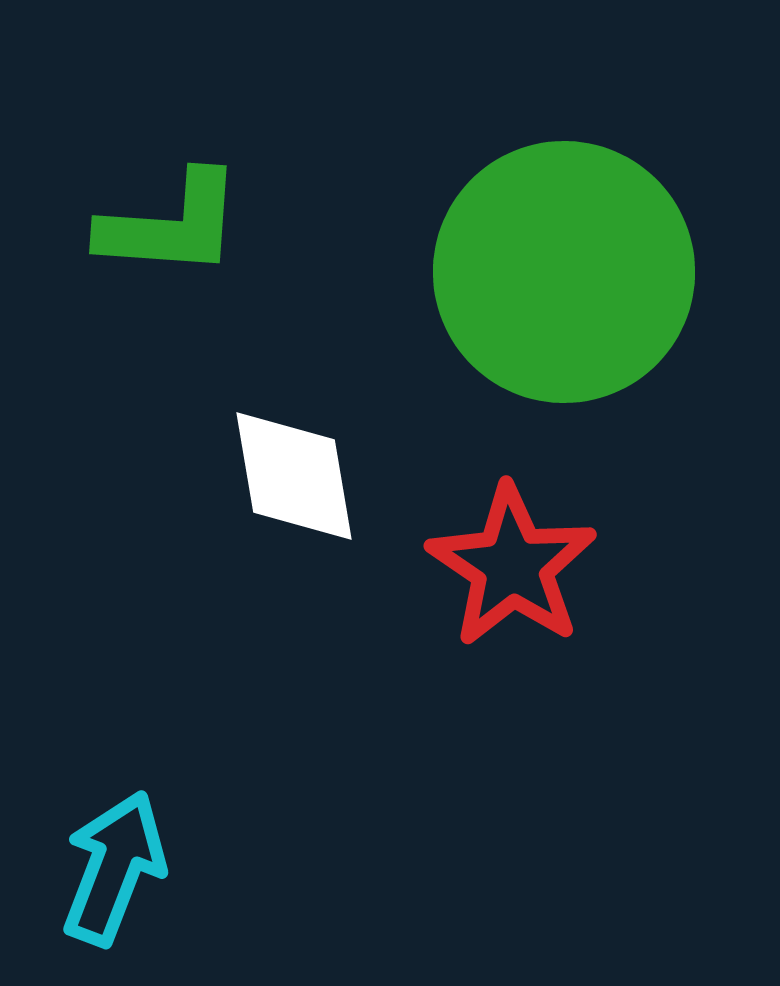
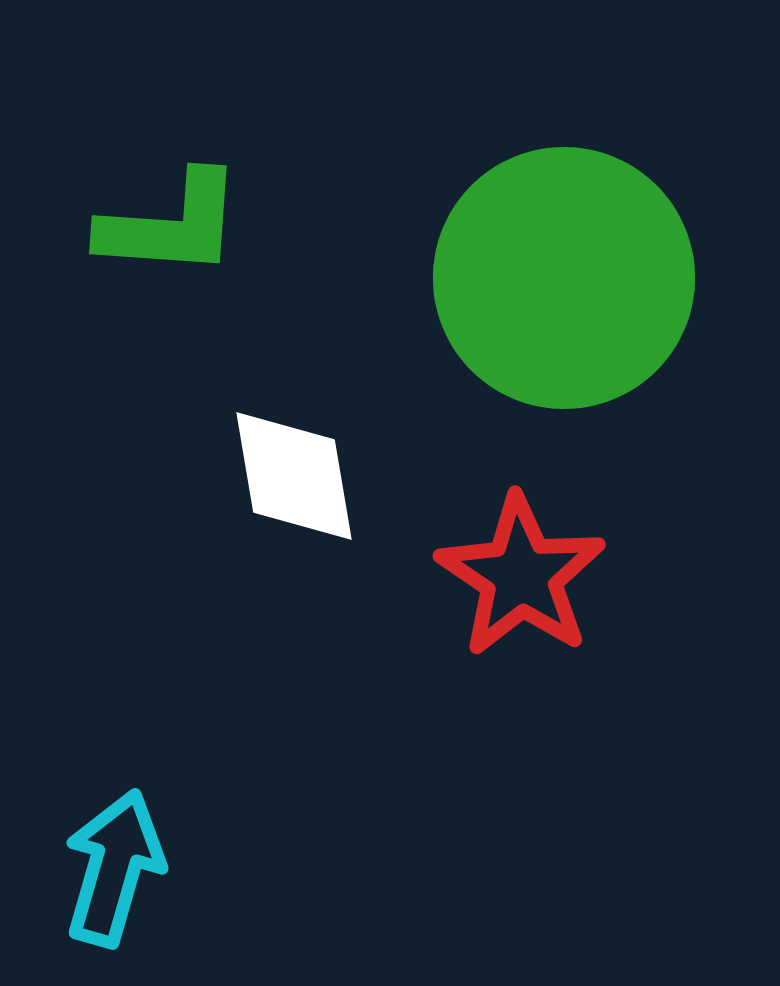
green circle: moved 6 px down
red star: moved 9 px right, 10 px down
cyan arrow: rotated 5 degrees counterclockwise
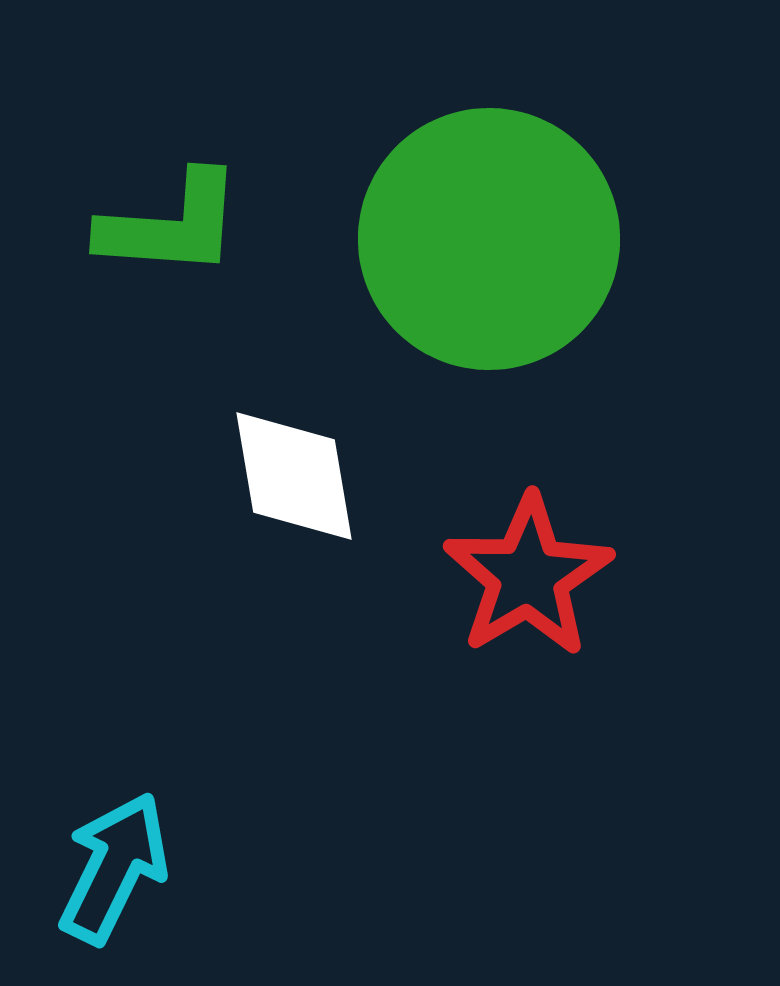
green circle: moved 75 px left, 39 px up
red star: moved 7 px right; rotated 7 degrees clockwise
cyan arrow: rotated 10 degrees clockwise
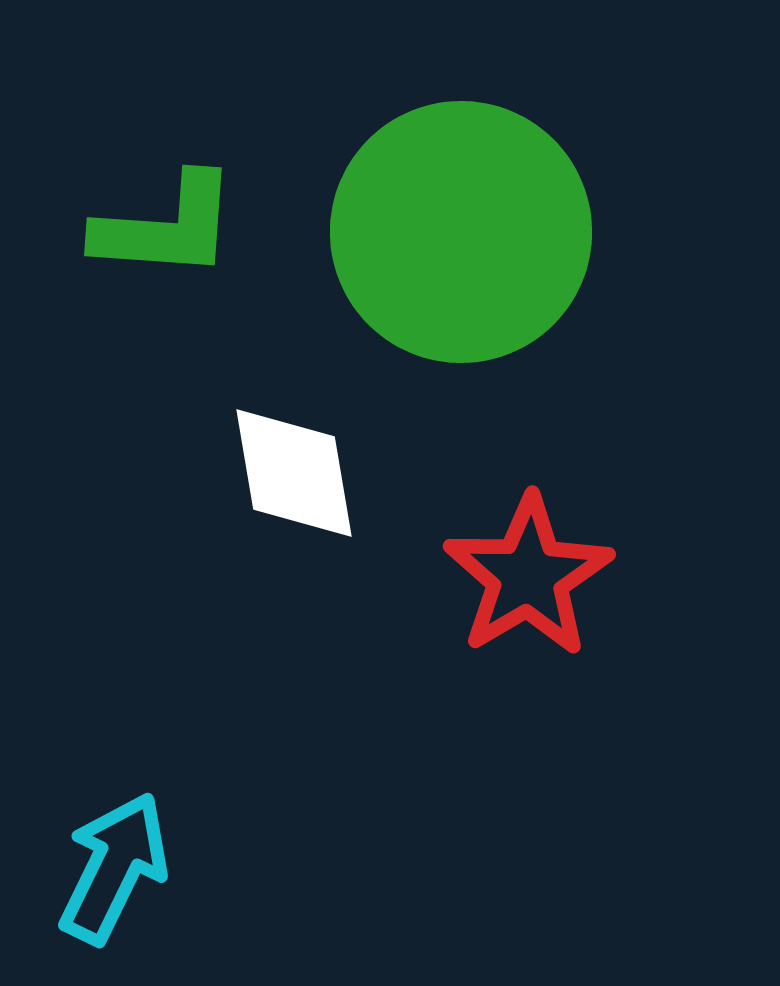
green L-shape: moved 5 px left, 2 px down
green circle: moved 28 px left, 7 px up
white diamond: moved 3 px up
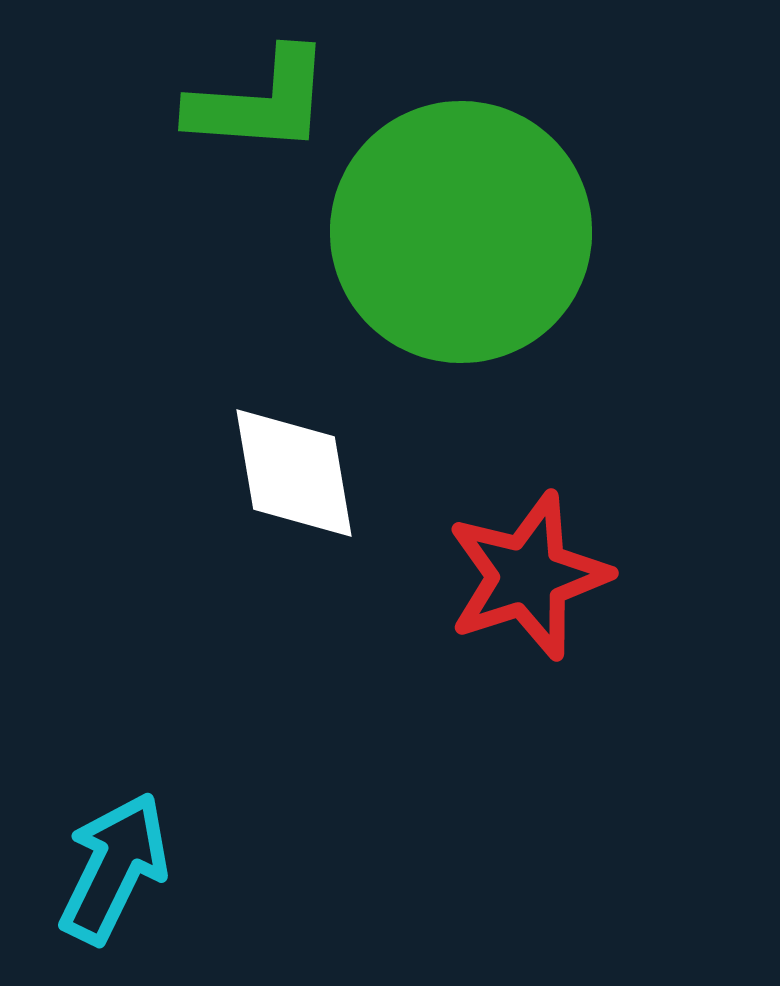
green L-shape: moved 94 px right, 125 px up
red star: rotated 13 degrees clockwise
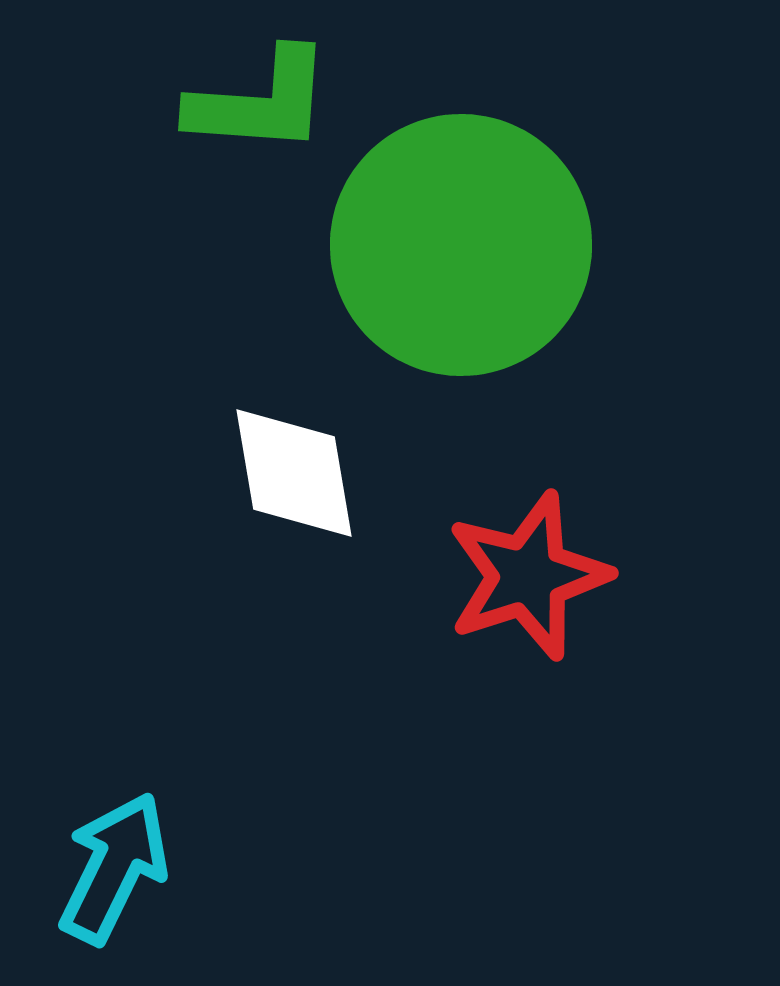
green circle: moved 13 px down
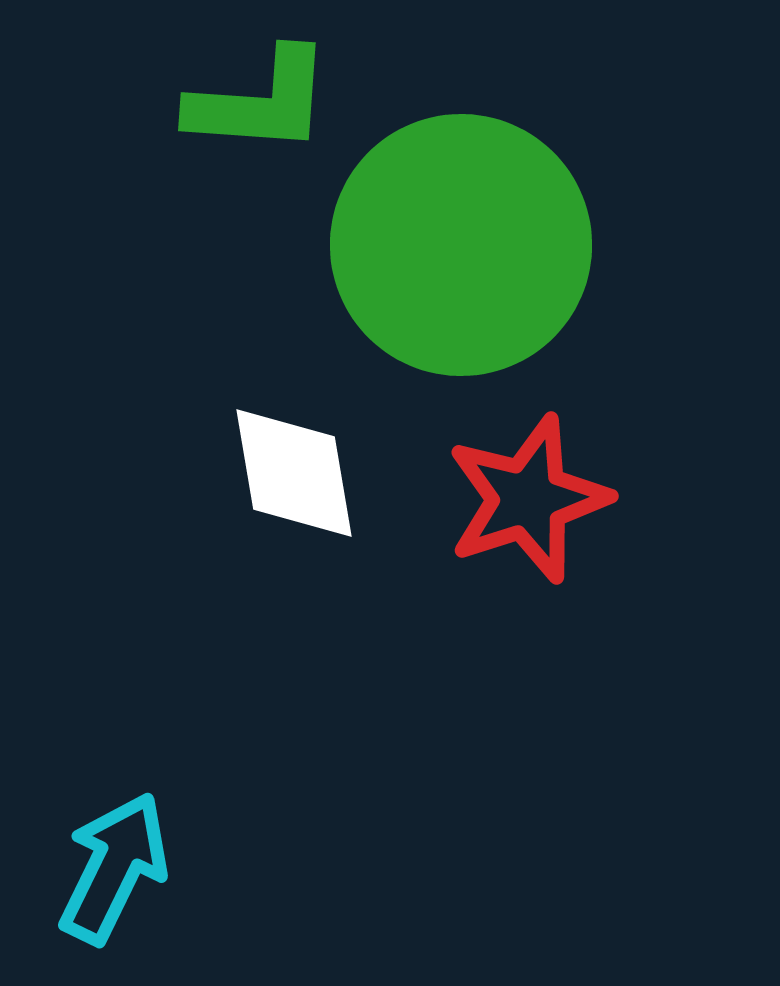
red star: moved 77 px up
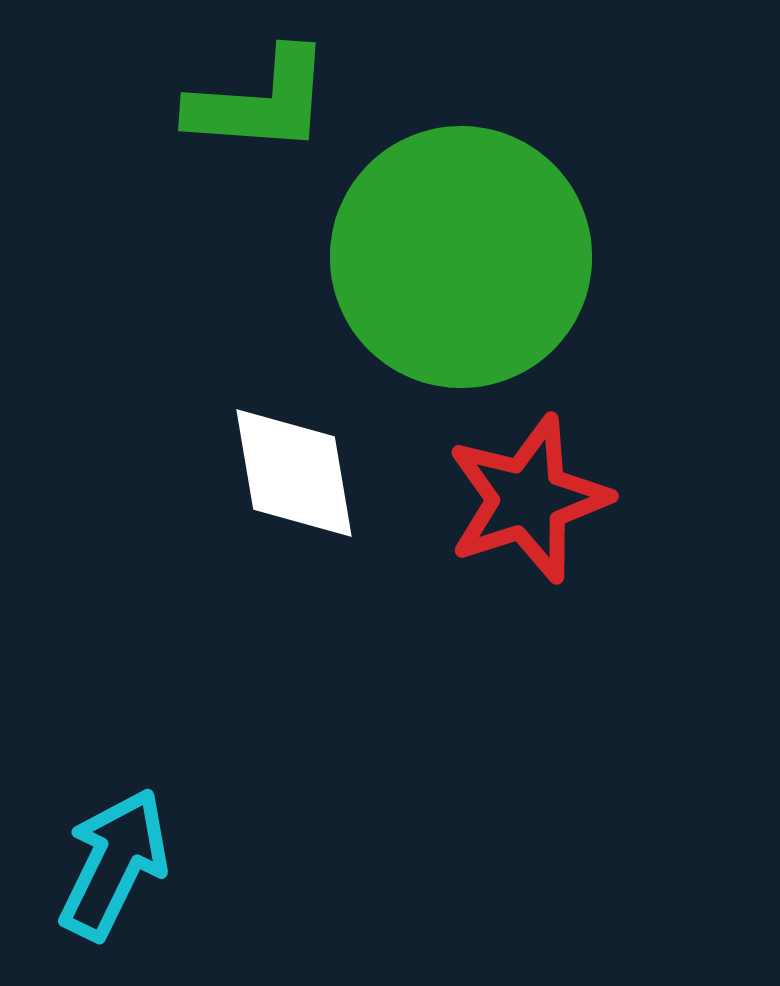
green circle: moved 12 px down
cyan arrow: moved 4 px up
